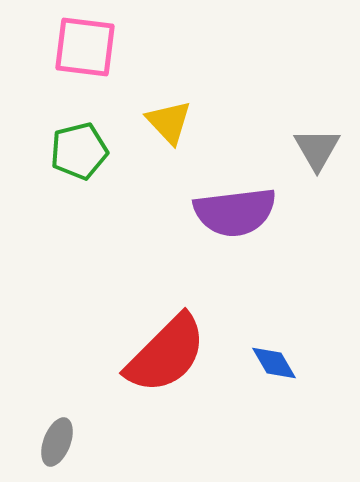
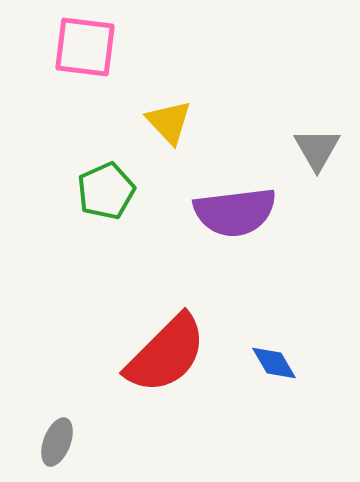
green pentagon: moved 27 px right, 40 px down; rotated 10 degrees counterclockwise
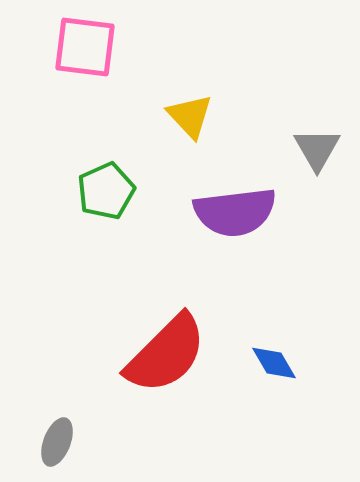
yellow triangle: moved 21 px right, 6 px up
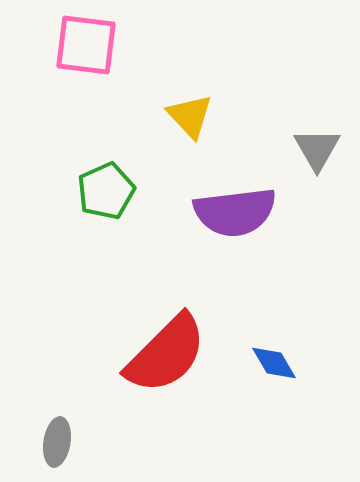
pink square: moved 1 px right, 2 px up
gray ellipse: rotated 12 degrees counterclockwise
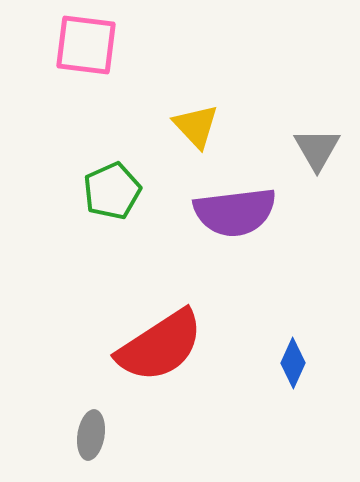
yellow triangle: moved 6 px right, 10 px down
green pentagon: moved 6 px right
red semicircle: moved 6 px left, 8 px up; rotated 12 degrees clockwise
blue diamond: moved 19 px right; rotated 54 degrees clockwise
gray ellipse: moved 34 px right, 7 px up
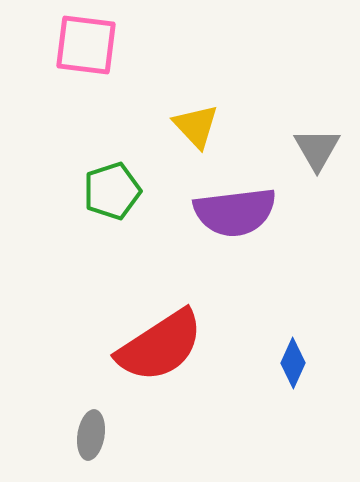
green pentagon: rotated 6 degrees clockwise
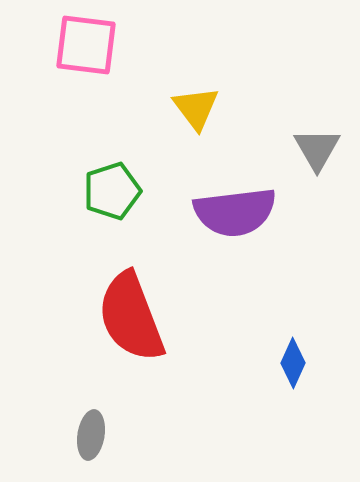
yellow triangle: moved 18 px up; rotated 6 degrees clockwise
red semicircle: moved 29 px left, 29 px up; rotated 102 degrees clockwise
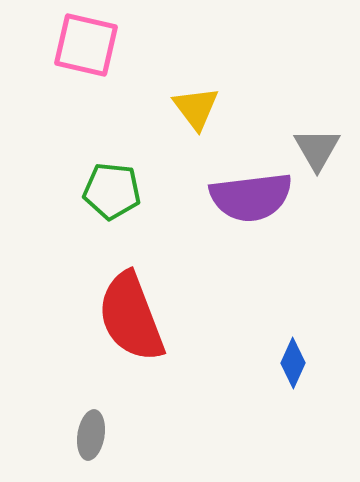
pink square: rotated 6 degrees clockwise
green pentagon: rotated 24 degrees clockwise
purple semicircle: moved 16 px right, 15 px up
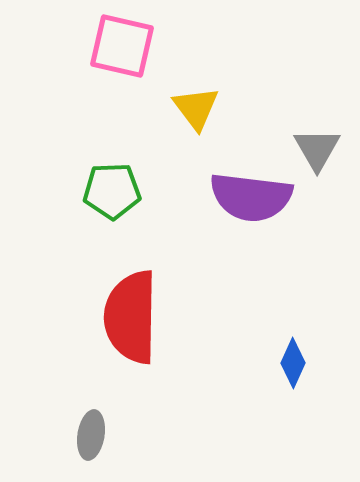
pink square: moved 36 px right, 1 px down
green pentagon: rotated 8 degrees counterclockwise
purple semicircle: rotated 14 degrees clockwise
red semicircle: rotated 22 degrees clockwise
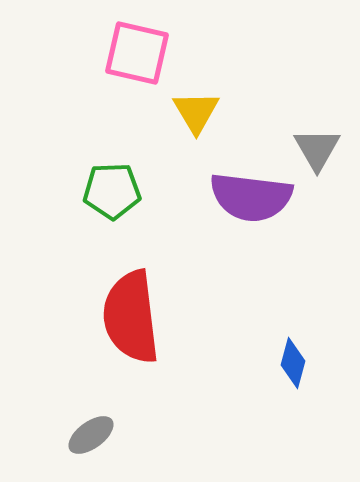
pink square: moved 15 px right, 7 px down
yellow triangle: moved 4 px down; rotated 6 degrees clockwise
red semicircle: rotated 8 degrees counterclockwise
blue diamond: rotated 9 degrees counterclockwise
gray ellipse: rotated 45 degrees clockwise
